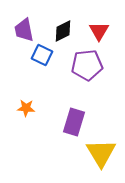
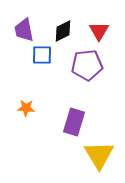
blue square: rotated 25 degrees counterclockwise
yellow triangle: moved 2 px left, 2 px down
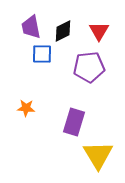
purple trapezoid: moved 7 px right, 3 px up
blue square: moved 1 px up
purple pentagon: moved 2 px right, 2 px down
yellow triangle: moved 1 px left
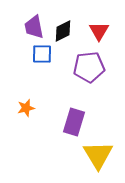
purple trapezoid: moved 3 px right
orange star: rotated 18 degrees counterclockwise
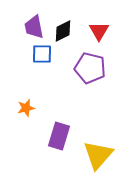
purple pentagon: moved 1 px right, 1 px down; rotated 20 degrees clockwise
purple rectangle: moved 15 px left, 14 px down
yellow triangle: rotated 12 degrees clockwise
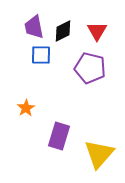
red triangle: moved 2 px left
blue square: moved 1 px left, 1 px down
orange star: rotated 18 degrees counterclockwise
yellow triangle: moved 1 px right, 1 px up
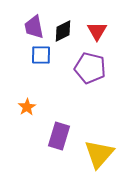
orange star: moved 1 px right, 1 px up
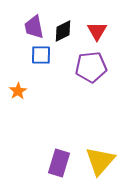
purple pentagon: moved 1 px right, 1 px up; rotated 20 degrees counterclockwise
orange star: moved 9 px left, 16 px up
purple rectangle: moved 27 px down
yellow triangle: moved 1 px right, 7 px down
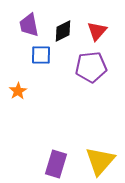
purple trapezoid: moved 5 px left, 2 px up
red triangle: rotated 10 degrees clockwise
purple rectangle: moved 3 px left, 1 px down
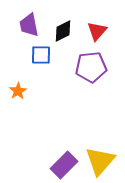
purple rectangle: moved 8 px right, 1 px down; rotated 28 degrees clockwise
